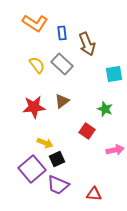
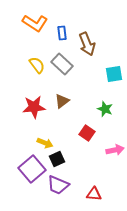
red square: moved 2 px down
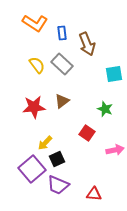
yellow arrow: rotated 112 degrees clockwise
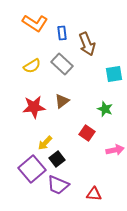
yellow semicircle: moved 5 px left, 1 px down; rotated 96 degrees clockwise
black square: rotated 14 degrees counterclockwise
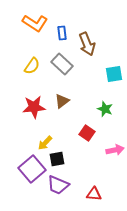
yellow semicircle: rotated 24 degrees counterclockwise
black square: rotated 28 degrees clockwise
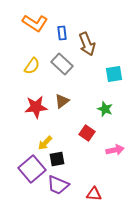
red star: moved 2 px right
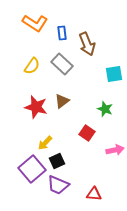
red star: rotated 20 degrees clockwise
black square: moved 2 px down; rotated 14 degrees counterclockwise
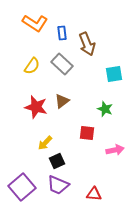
red square: rotated 28 degrees counterclockwise
purple square: moved 10 px left, 18 px down
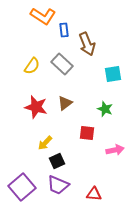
orange L-shape: moved 8 px right, 7 px up
blue rectangle: moved 2 px right, 3 px up
cyan square: moved 1 px left
brown triangle: moved 3 px right, 2 px down
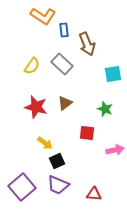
yellow arrow: rotated 98 degrees counterclockwise
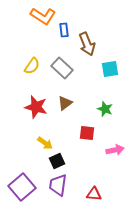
gray rectangle: moved 4 px down
cyan square: moved 3 px left, 5 px up
purple trapezoid: rotated 75 degrees clockwise
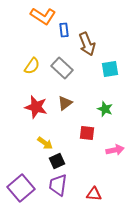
purple square: moved 1 px left, 1 px down
